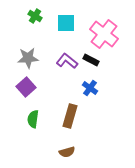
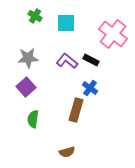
pink cross: moved 9 px right
brown rectangle: moved 6 px right, 6 px up
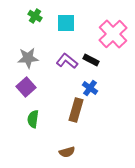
pink cross: rotated 8 degrees clockwise
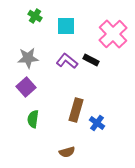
cyan square: moved 3 px down
blue cross: moved 7 px right, 35 px down
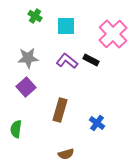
brown rectangle: moved 16 px left
green semicircle: moved 17 px left, 10 px down
brown semicircle: moved 1 px left, 2 px down
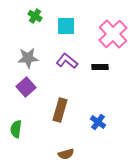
black rectangle: moved 9 px right, 7 px down; rotated 28 degrees counterclockwise
blue cross: moved 1 px right, 1 px up
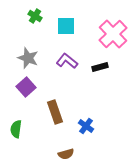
gray star: rotated 25 degrees clockwise
black rectangle: rotated 14 degrees counterclockwise
brown rectangle: moved 5 px left, 2 px down; rotated 35 degrees counterclockwise
blue cross: moved 12 px left, 4 px down
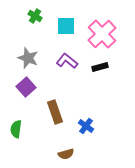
pink cross: moved 11 px left
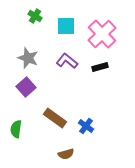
brown rectangle: moved 6 px down; rotated 35 degrees counterclockwise
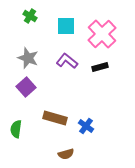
green cross: moved 5 px left
brown rectangle: rotated 20 degrees counterclockwise
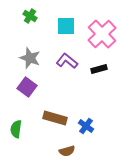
gray star: moved 2 px right
black rectangle: moved 1 px left, 2 px down
purple square: moved 1 px right; rotated 12 degrees counterclockwise
brown semicircle: moved 1 px right, 3 px up
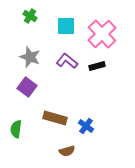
gray star: moved 1 px up
black rectangle: moved 2 px left, 3 px up
